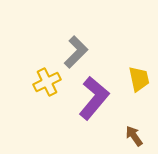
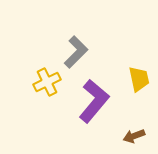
purple L-shape: moved 3 px down
brown arrow: rotated 75 degrees counterclockwise
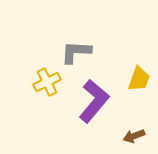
gray L-shape: rotated 132 degrees counterclockwise
yellow trapezoid: rotated 32 degrees clockwise
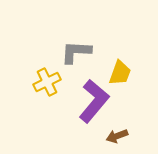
yellow trapezoid: moved 19 px left, 6 px up
brown arrow: moved 17 px left
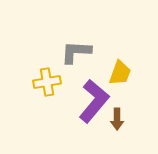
yellow cross: rotated 16 degrees clockwise
brown arrow: moved 17 px up; rotated 70 degrees counterclockwise
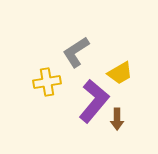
gray L-shape: rotated 36 degrees counterclockwise
yellow trapezoid: rotated 40 degrees clockwise
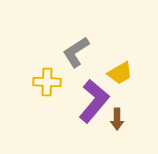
yellow cross: rotated 12 degrees clockwise
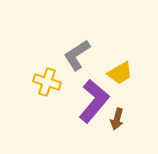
gray L-shape: moved 1 px right, 3 px down
yellow cross: rotated 16 degrees clockwise
brown arrow: rotated 15 degrees clockwise
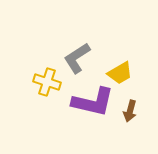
gray L-shape: moved 3 px down
purple L-shape: moved 1 px left, 1 px down; rotated 63 degrees clockwise
brown arrow: moved 13 px right, 8 px up
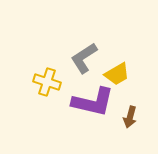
gray L-shape: moved 7 px right
yellow trapezoid: moved 3 px left, 1 px down
brown arrow: moved 6 px down
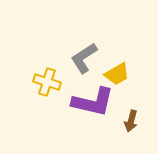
brown arrow: moved 1 px right, 4 px down
